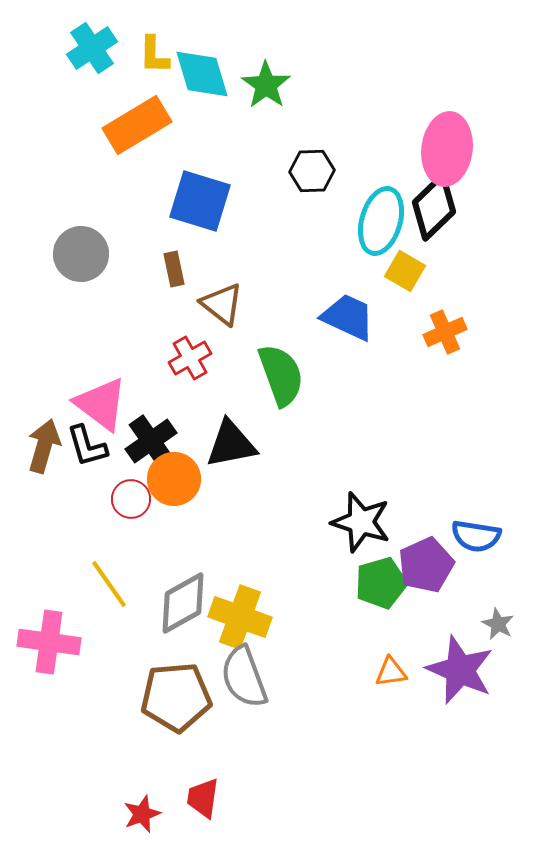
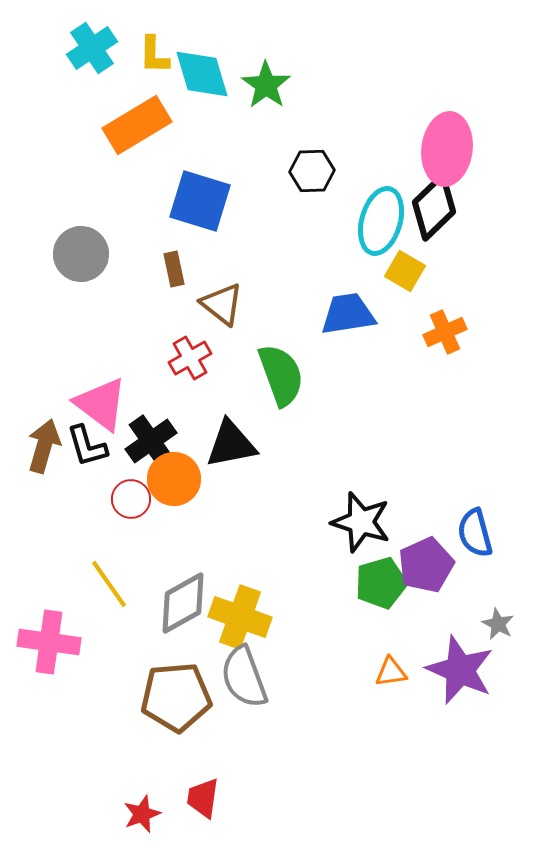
blue trapezoid: moved 3 px up; rotated 34 degrees counterclockwise
blue semicircle: moved 1 px left, 3 px up; rotated 66 degrees clockwise
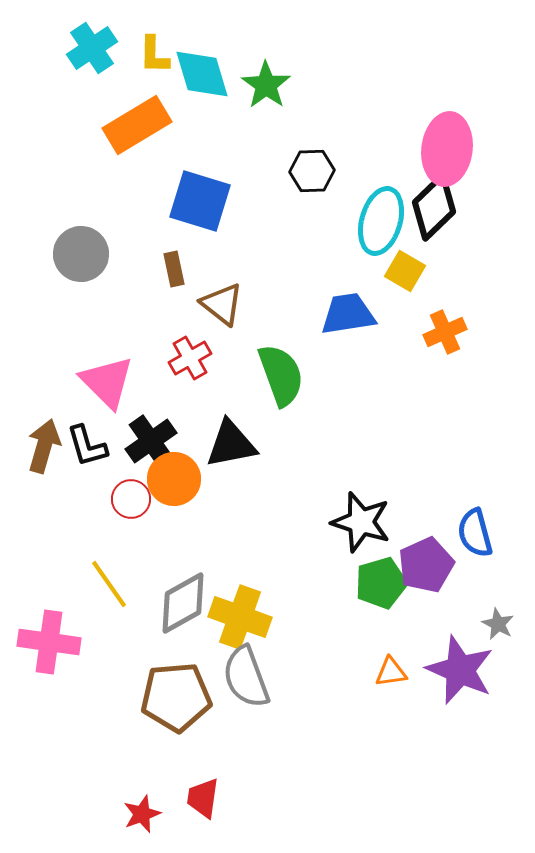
pink triangle: moved 6 px right, 22 px up; rotated 8 degrees clockwise
gray semicircle: moved 2 px right
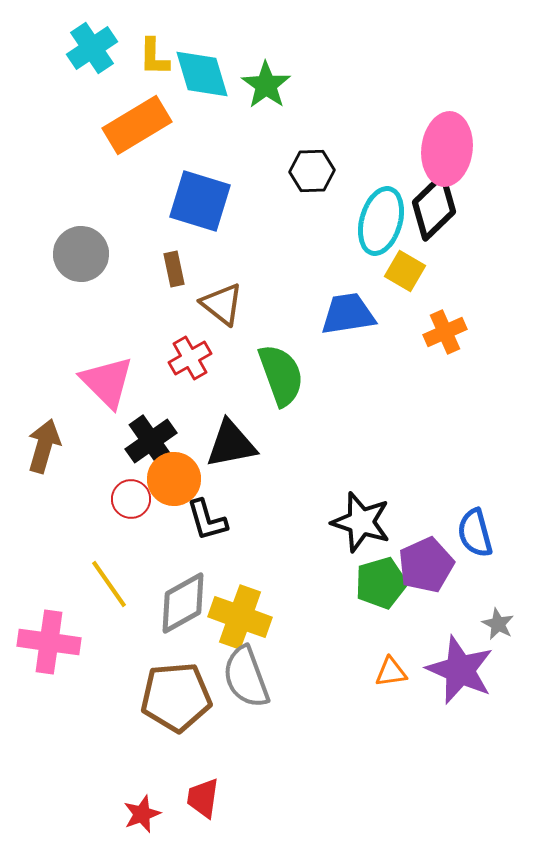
yellow L-shape: moved 2 px down
black L-shape: moved 120 px right, 74 px down
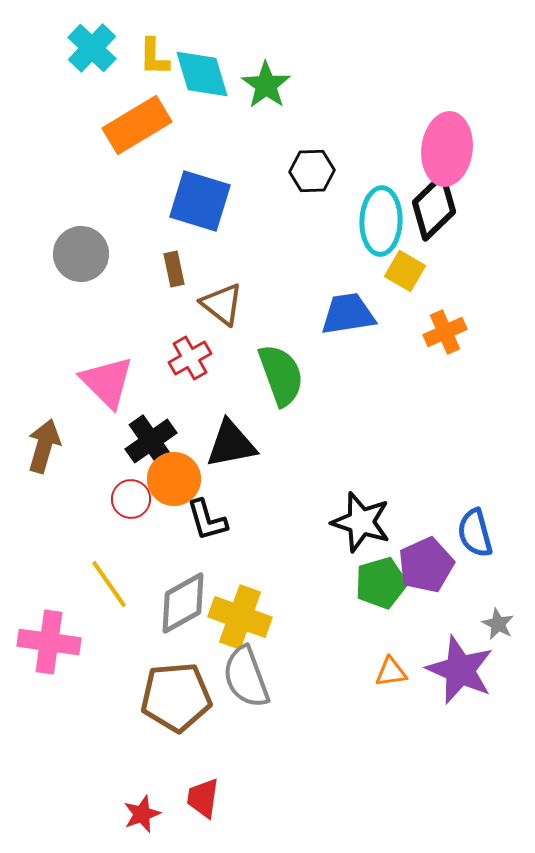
cyan cross: rotated 12 degrees counterclockwise
cyan ellipse: rotated 14 degrees counterclockwise
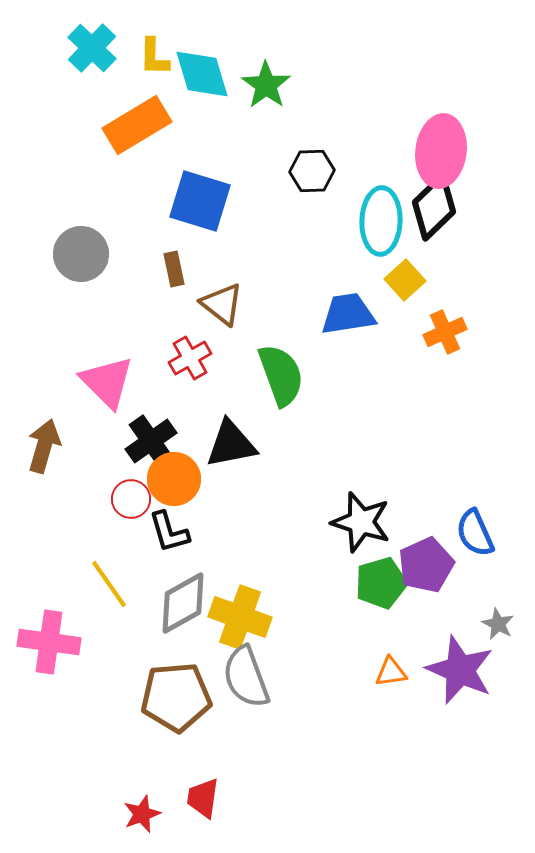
pink ellipse: moved 6 px left, 2 px down
yellow square: moved 9 px down; rotated 18 degrees clockwise
black L-shape: moved 38 px left, 12 px down
blue semicircle: rotated 9 degrees counterclockwise
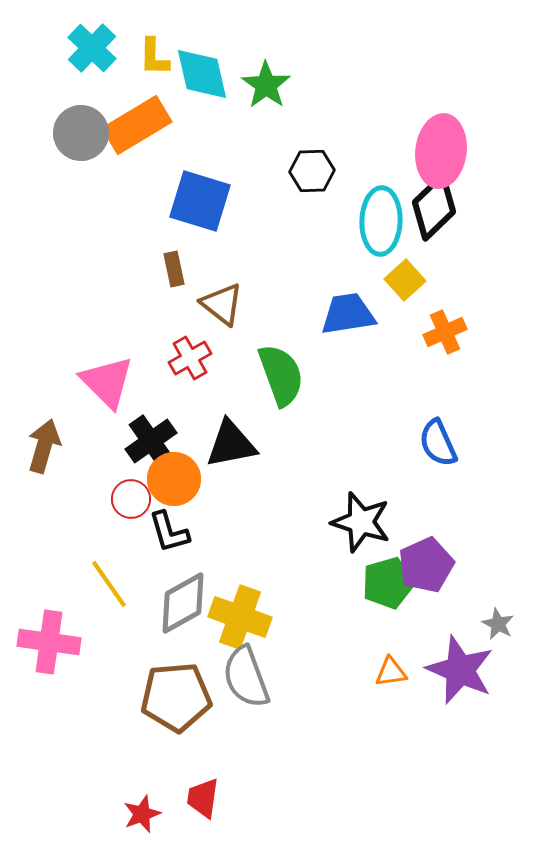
cyan diamond: rotated 4 degrees clockwise
gray circle: moved 121 px up
blue semicircle: moved 37 px left, 90 px up
green pentagon: moved 7 px right
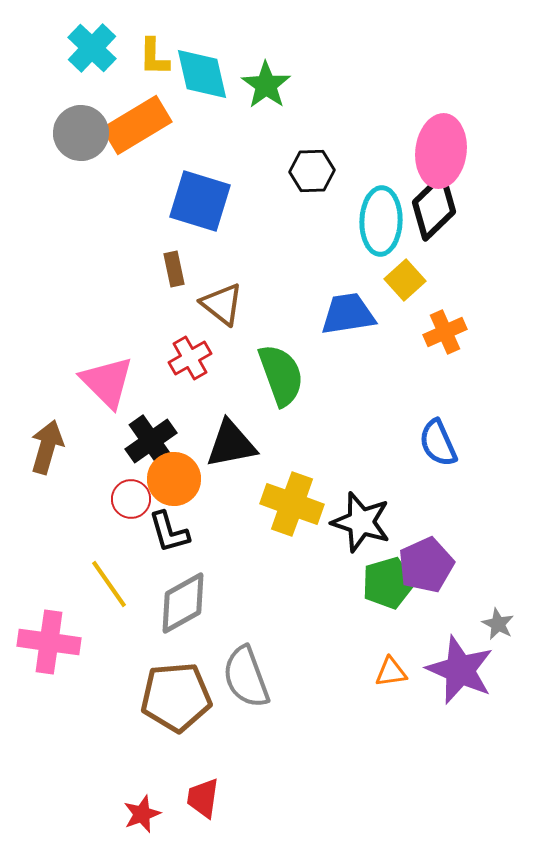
brown arrow: moved 3 px right, 1 px down
yellow cross: moved 52 px right, 113 px up
